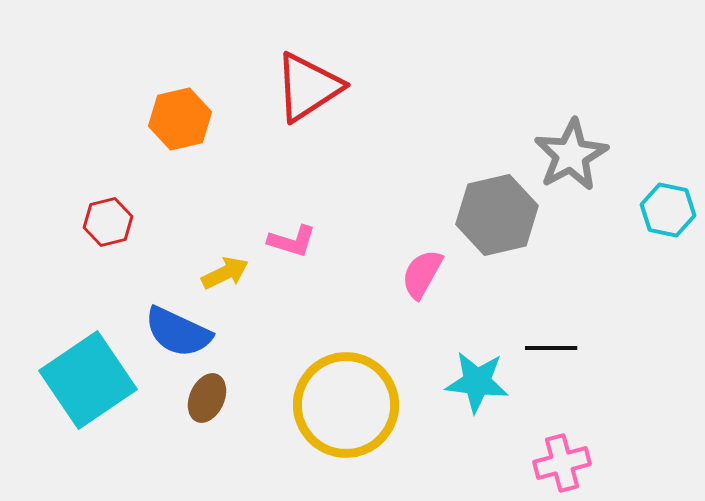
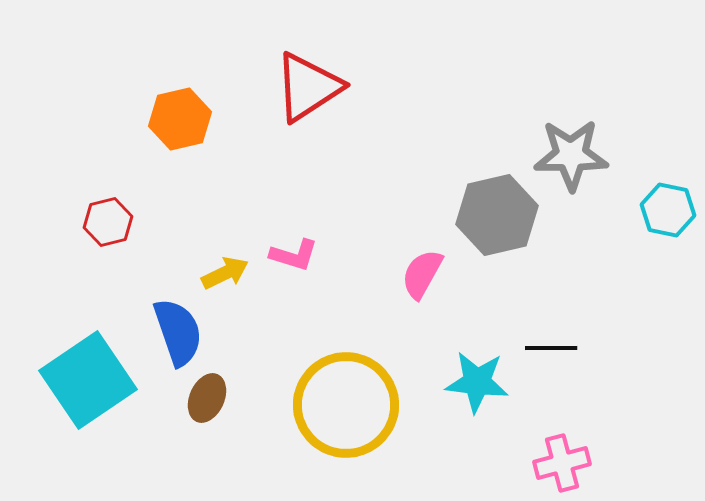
gray star: rotated 28 degrees clockwise
pink L-shape: moved 2 px right, 14 px down
blue semicircle: rotated 134 degrees counterclockwise
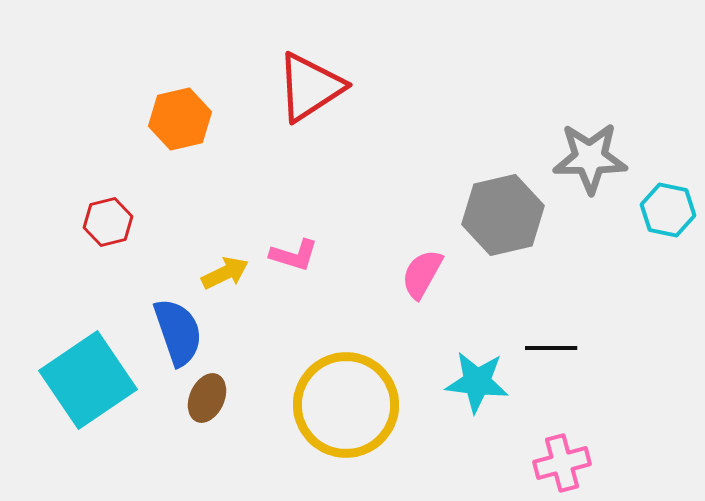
red triangle: moved 2 px right
gray star: moved 19 px right, 3 px down
gray hexagon: moved 6 px right
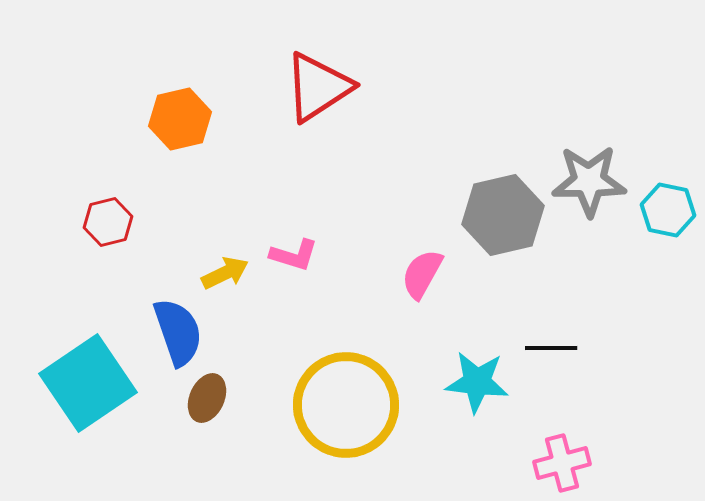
red triangle: moved 8 px right
gray star: moved 1 px left, 23 px down
cyan square: moved 3 px down
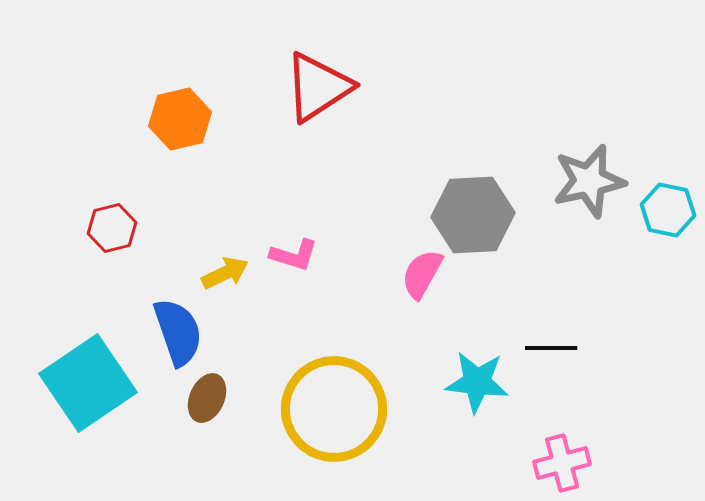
gray star: rotated 12 degrees counterclockwise
gray hexagon: moved 30 px left; rotated 10 degrees clockwise
red hexagon: moved 4 px right, 6 px down
yellow circle: moved 12 px left, 4 px down
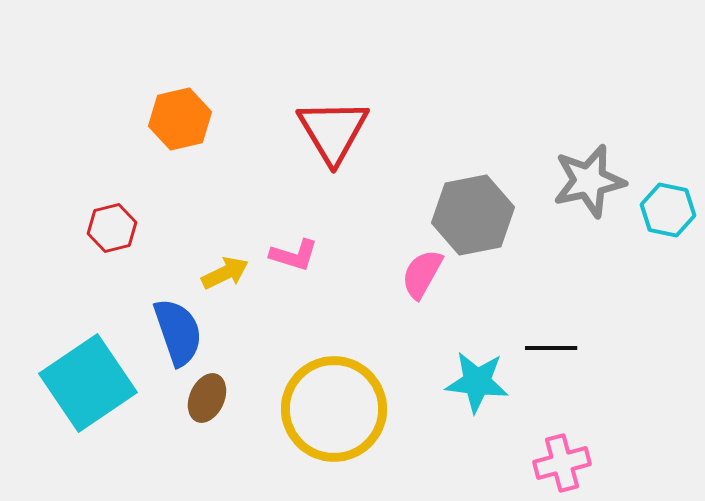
red triangle: moved 15 px right, 44 px down; rotated 28 degrees counterclockwise
gray hexagon: rotated 8 degrees counterclockwise
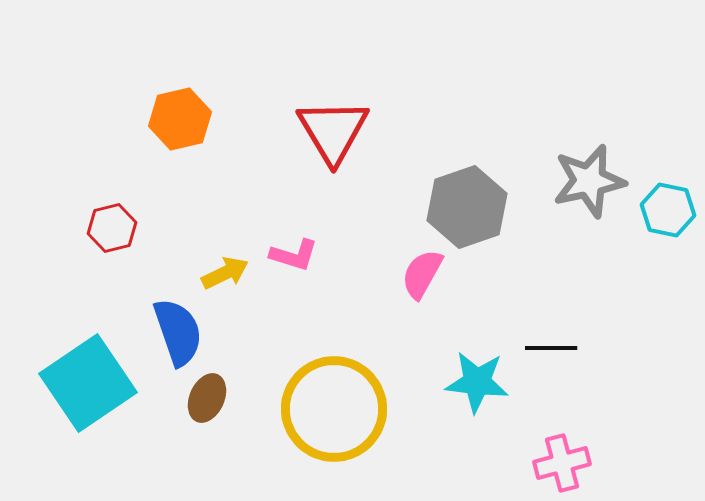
gray hexagon: moved 6 px left, 8 px up; rotated 8 degrees counterclockwise
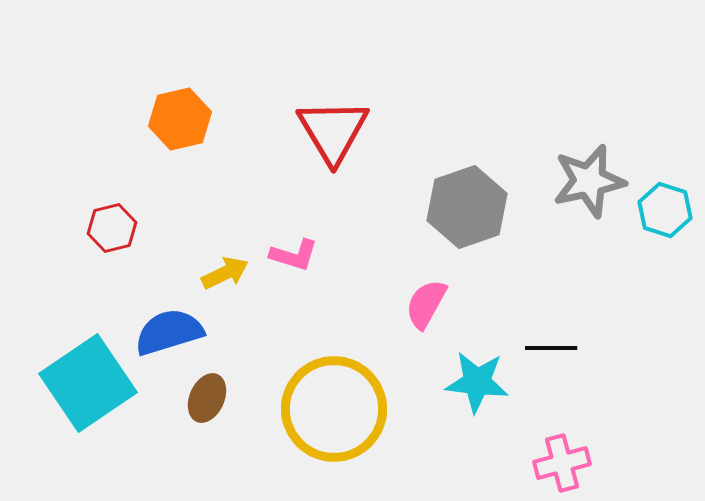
cyan hexagon: moved 3 px left; rotated 6 degrees clockwise
pink semicircle: moved 4 px right, 30 px down
blue semicircle: moved 9 px left; rotated 88 degrees counterclockwise
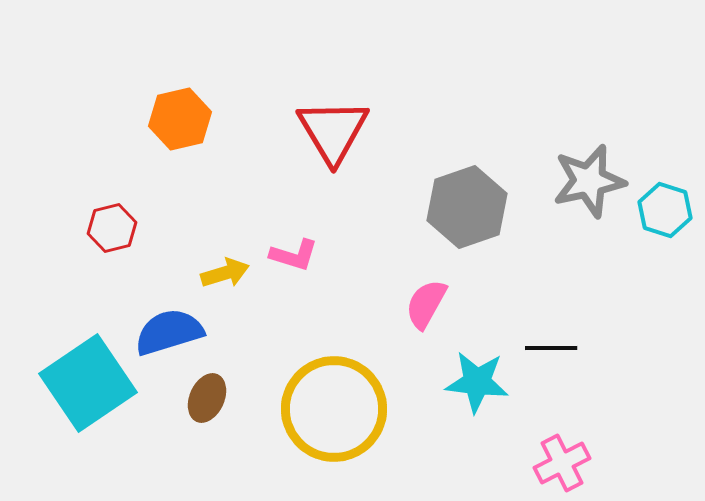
yellow arrow: rotated 9 degrees clockwise
pink cross: rotated 12 degrees counterclockwise
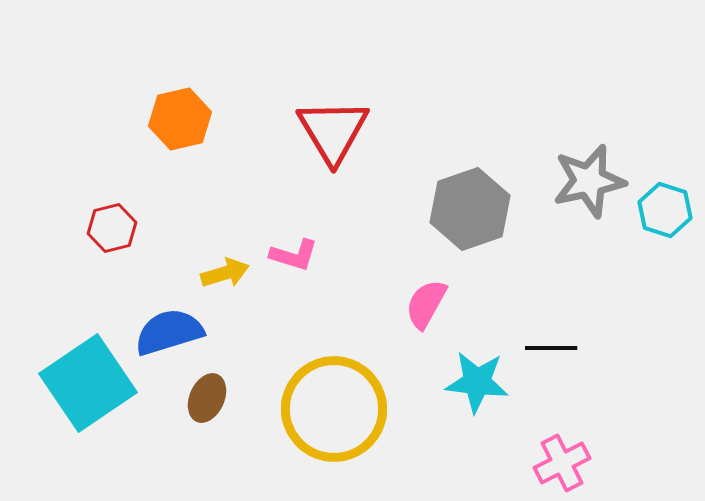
gray hexagon: moved 3 px right, 2 px down
